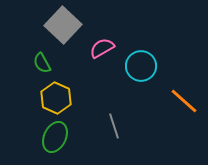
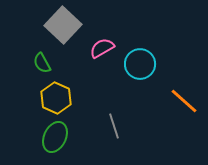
cyan circle: moved 1 px left, 2 px up
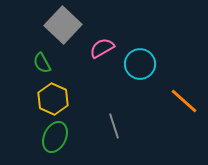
yellow hexagon: moved 3 px left, 1 px down
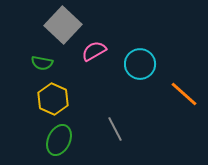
pink semicircle: moved 8 px left, 3 px down
green semicircle: rotated 50 degrees counterclockwise
orange line: moved 7 px up
gray line: moved 1 px right, 3 px down; rotated 10 degrees counterclockwise
green ellipse: moved 4 px right, 3 px down
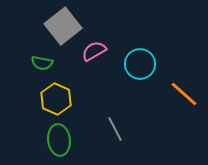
gray square: moved 1 px down; rotated 9 degrees clockwise
yellow hexagon: moved 3 px right
green ellipse: rotated 32 degrees counterclockwise
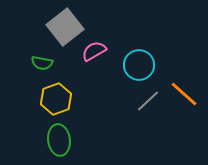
gray square: moved 2 px right, 1 px down
cyan circle: moved 1 px left, 1 px down
yellow hexagon: rotated 16 degrees clockwise
gray line: moved 33 px right, 28 px up; rotated 75 degrees clockwise
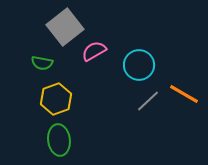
orange line: rotated 12 degrees counterclockwise
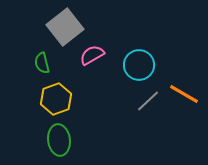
pink semicircle: moved 2 px left, 4 px down
green semicircle: rotated 65 degrees clockwise
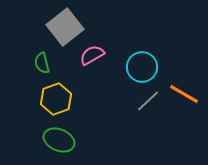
cyan circle: moved 3 px right, 2 px down
green ellipse: rotated 60 degrees counterclockwise
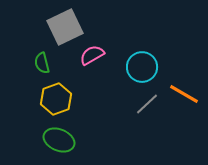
gray square: rotated 12 degrees clockwise
gray line: moved 1 px left, 3 px down
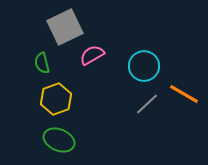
cyan circle: moved 2 px right, 1 px up
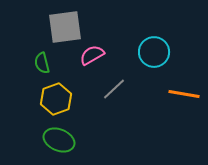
gray square: rotated 18 degrees clockwise
cyan circle: moved 10 px right, 14 px up
orange line: rotated 20 degrees counterclockwise
gray line: moved 33 px left, 15 px up
